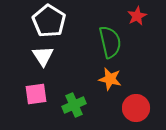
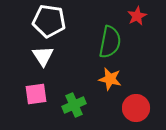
white pentagon: rotated 24 degrees counterclockwise
green semicircle: rotated 24 degrees clockwise
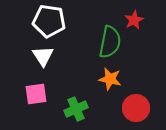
red star: moved 3 px left, 4 px down
green cross: moved 2 px right, 4 px down
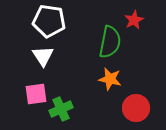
green cross: moved 15 px left
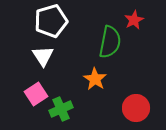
white pentagon: moved 2 px right; rotated 24 degrees counterclockwise
orange star: moved 15 px left; rotated 20 degrees clockwise
pink square: rotated 25 degrees counterclockwise
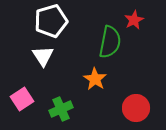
pink square: moved 14 px left, 5 px down
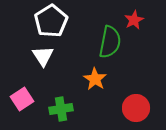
white pentagon: rotated 16 degrees counterclockwise
green cross: rotated 15 degrees clockwise
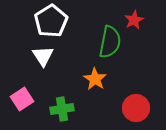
green cross: moved 1 px right
